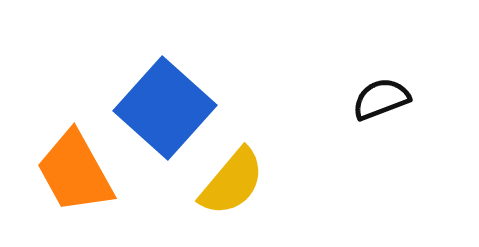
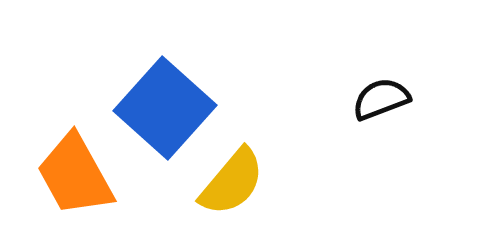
orange trapezoid: moved 3 px down
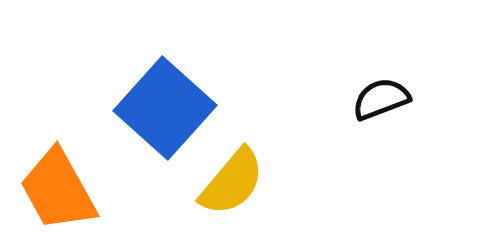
orange trapezoid: moved 17 px left, 15 px down
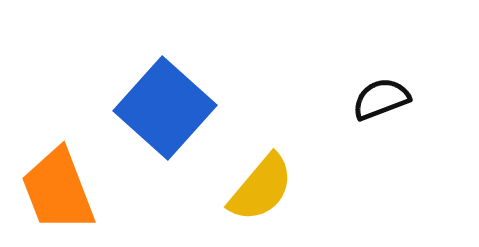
yellow semicircle: moved 29 px right, 6 px down
orange trapezoid: rotated 8 degrees clockwise
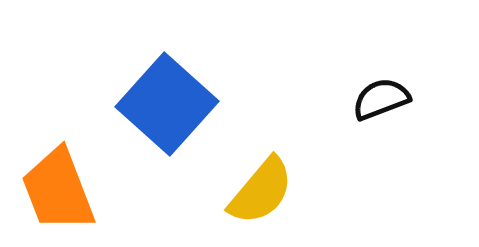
blue square: moved 2 px right, 4 px up
yellow semicircle: moved 3 px down
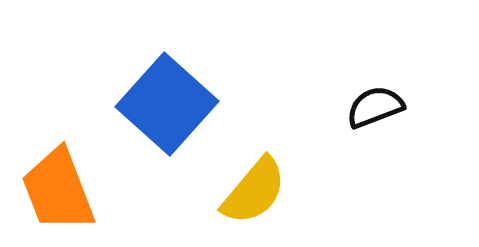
black semicircle: moved 6 px left, 8 px down
yellow semicircle: moved 7 px left
